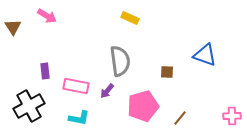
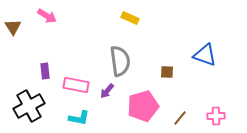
pink rectangle: moved 1 px up
pink cross: moved 16 px left
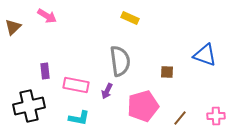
brown triangle: rotated 18 degrees clockwise
purple arrow: rotated 14 degrees counterclockwise
black cross: rotated 16 degrees clockwise
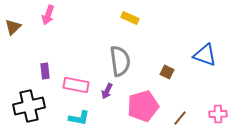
pink arrow: moved 1 px right, 1 px up; rotated 78 degrees clockwise
brown square: rotated 24 degrees clockwise
pink cross: moved 2 px right, 2 px up
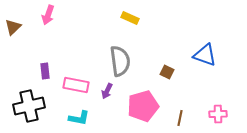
brown line: rotated 28 degrees counterclockwise
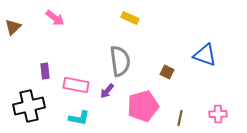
pink arrow: moved 7 px right, 3 px down; rotated 72 degrees counterclockwise
purple arrow: rotated 14 degrees clockwise
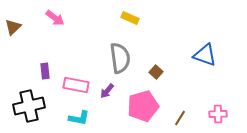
gray semicircle: moved 3 px up
brown square: moved 11 px left; rotated 16 degrees clockwise
brown line: rotated 21 degrees clockwise
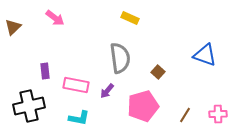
brown square: moved 2 px right
brown line: moved 5 px right, 3 px up
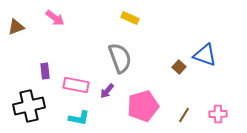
brown triangle: moved 3 px right; rotated 24 degrees clockwise
gray semicircle: rotated 12 degrees counterclockwise
brown square: moved 21 px right, 5 px up
brown line: moved 1 px left
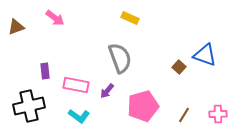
cyan L-shape: moved 2 px up; rotated 25 degrees clockwise
